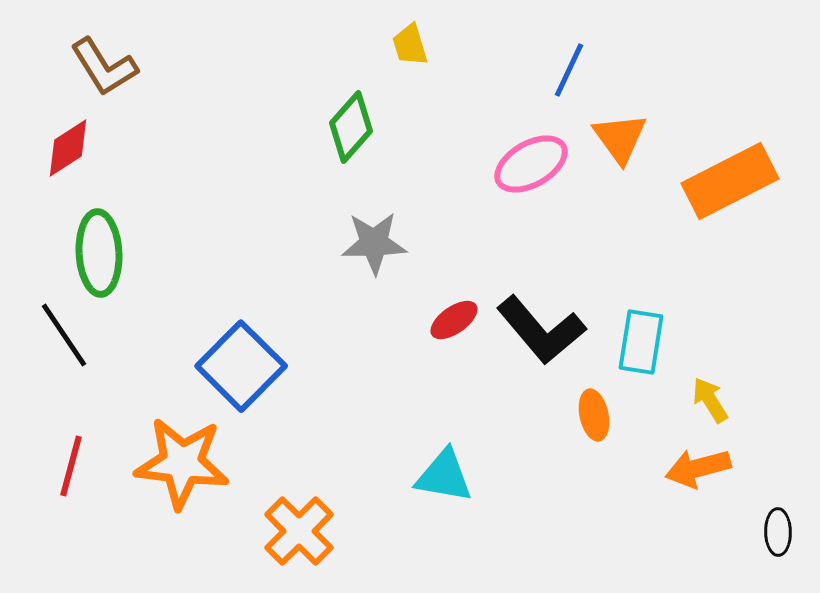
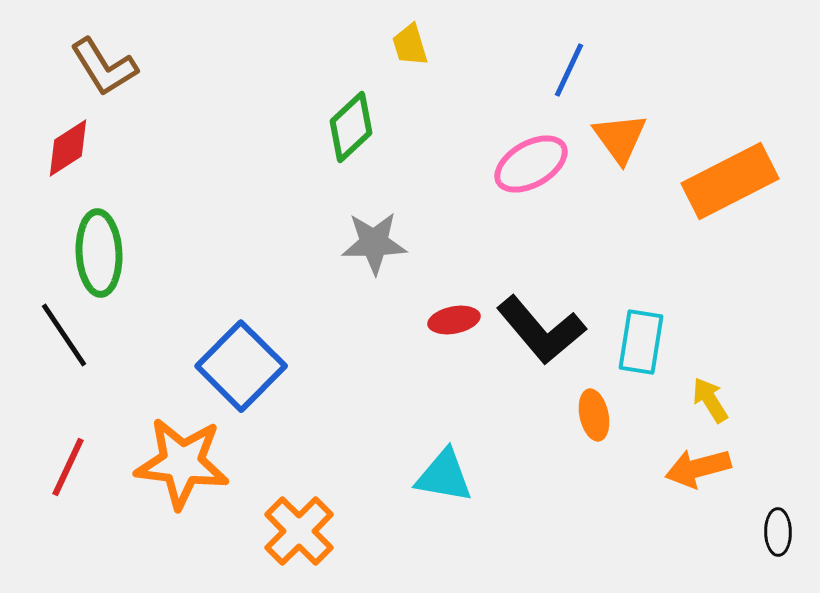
green diamond: rotated 6 degrees clockwise
red ellipse: rotated 24 degrees clockwise
red line: moved 3 px left, 1 px down; rotated 10 degrees clockwise
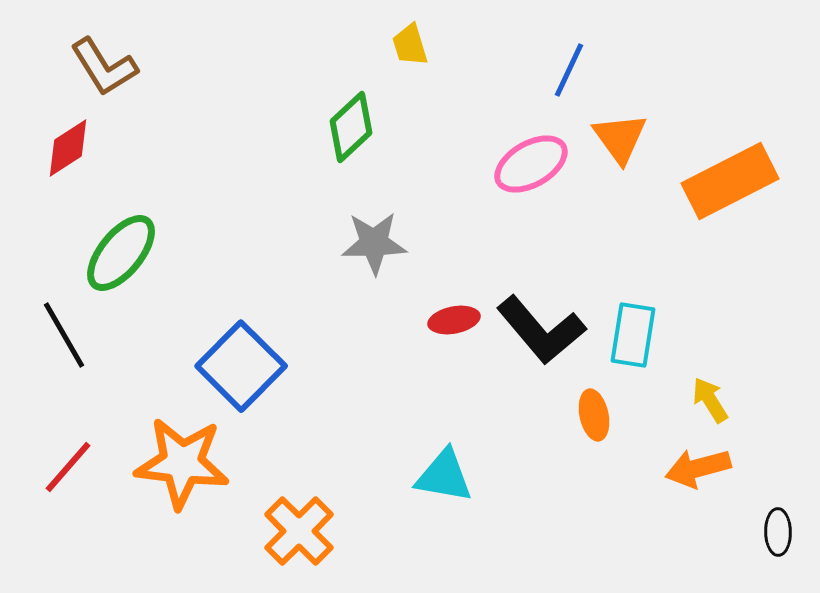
green ellipse: moved 22 px right; rotated 42 degrees clockwise
black line: rotated 4 degrees clockwise
cyan rectangle: moved 8 px left, 7 px up
red line: rotated 16 degrees clockwise
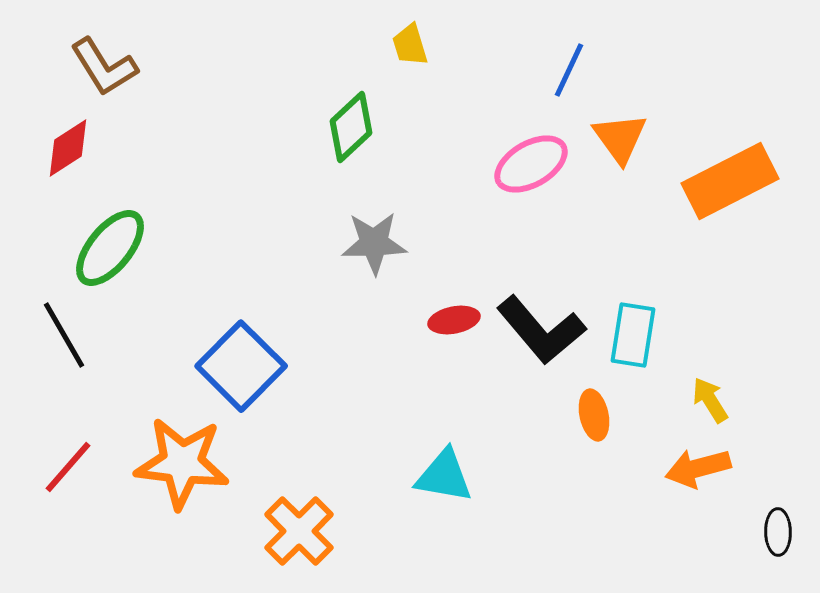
green ellipse: moved 11 px left, 5 px up
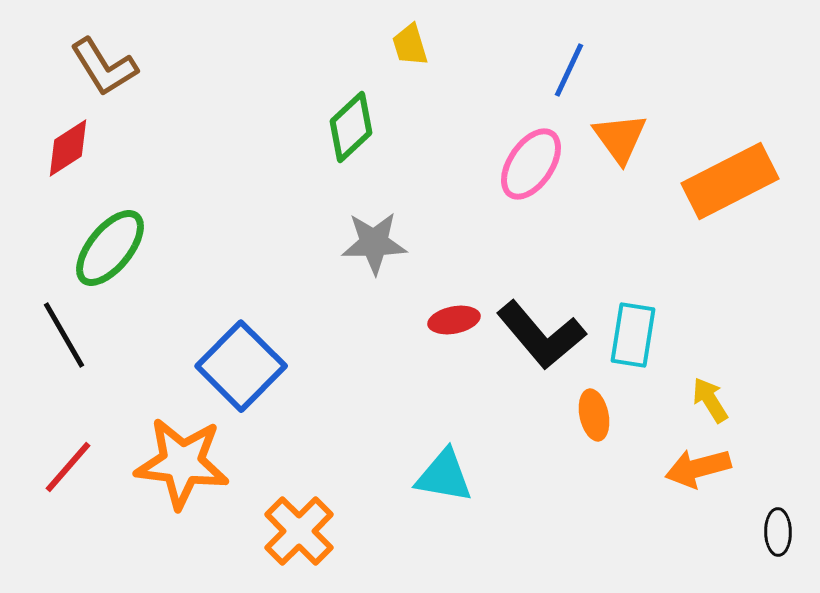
pink ellipse: rotated 26 degrees counterclockwise
black L-shape: moved 5 px down
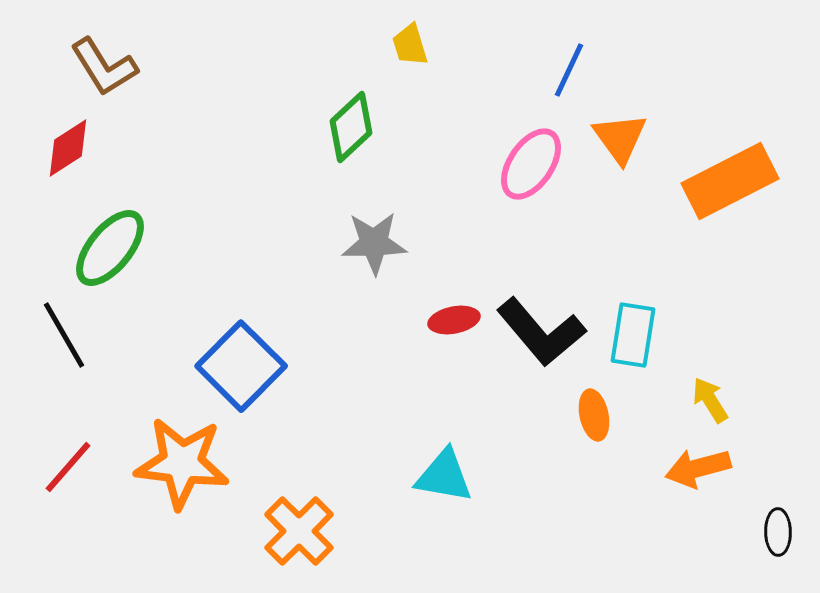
black L-shape: moved 3 px up
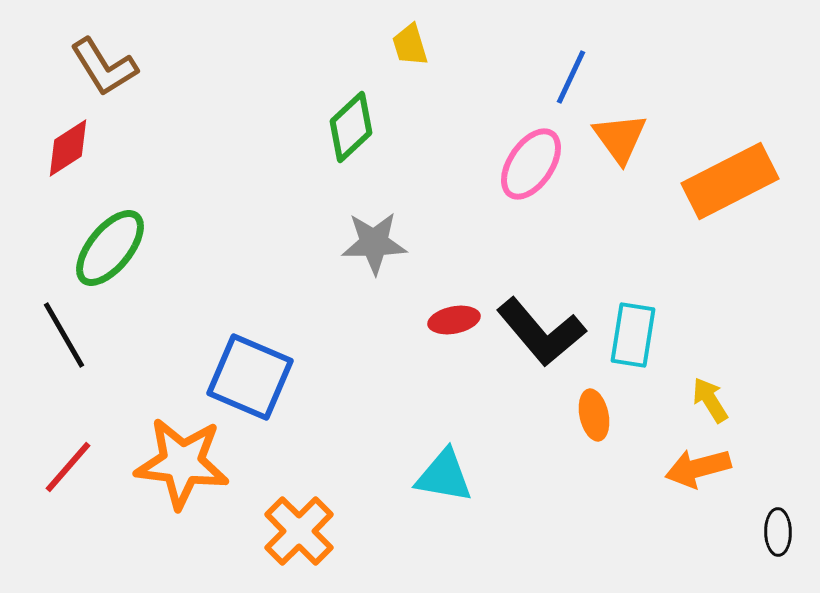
blue line: moved 2 px right, 7 px down
blue square: moved 9 px right, 11 px down; rotated 22 degrees counterclockwise
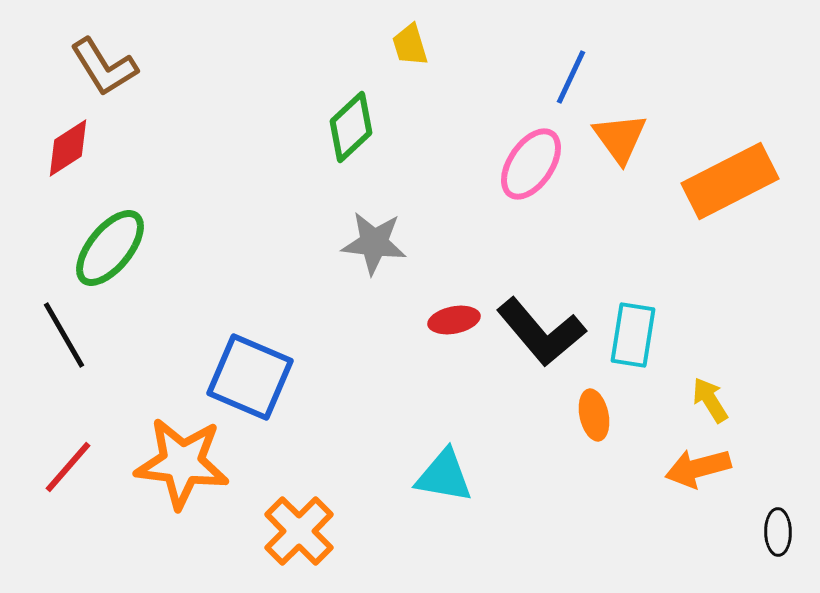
gray star: rotated 8 degrees clockwise
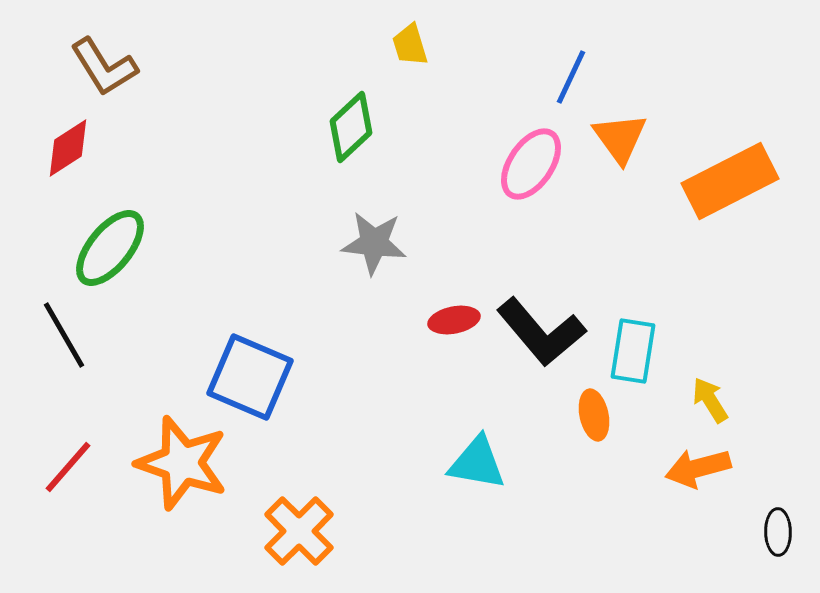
cyan rectangle: moved 16 px down
orange star: rotated 12 degrees clockwise
cyan triangle: moved 33 px right, 13 px up
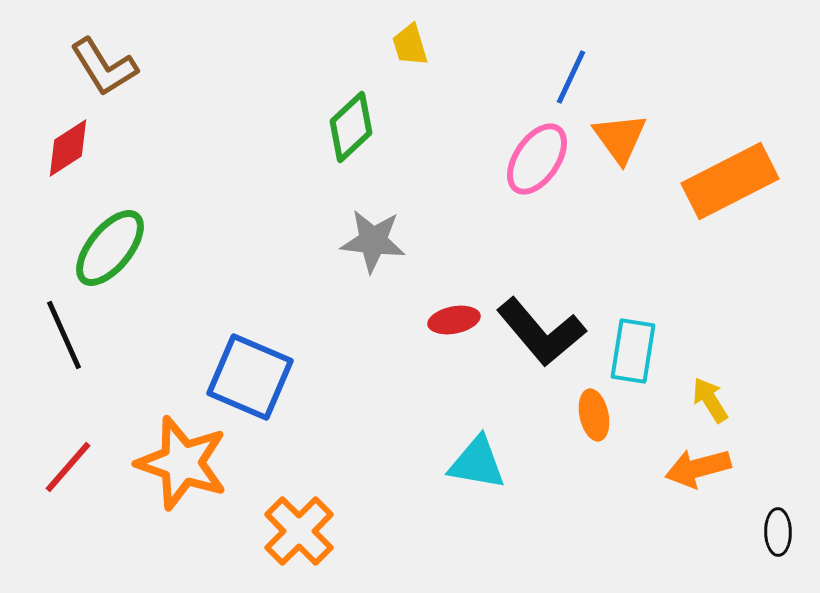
pink ellipse: moved 6 px right, 5 px up
gray star: moved 1 px left, 2 px up
black line: rotated 6 degrees clockwise
